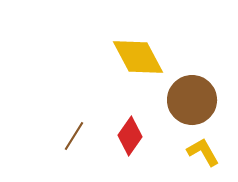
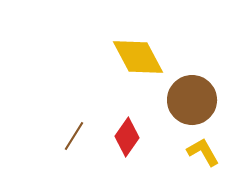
red diamond: moved 3 px left, 1 px down
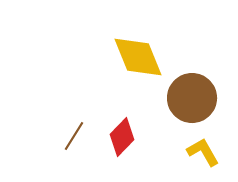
yellow diamond: rotated 6 degrees clockwise
brown circle: moved 2 px up
red diamond: moved 5 px left; rotated 9 degrees clockwise
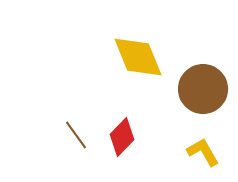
brown circle: moved 11 px right, 9 px up
brown line: moved 2 px right, 1 px up; rotated 68 degrees counterclockwise
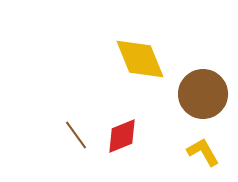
yellow diamond: moved 2 px right, 2 px down
brown circle: moved 5 px down
red diamond: moved 1 px up; rotated 24 degrees clockwise
